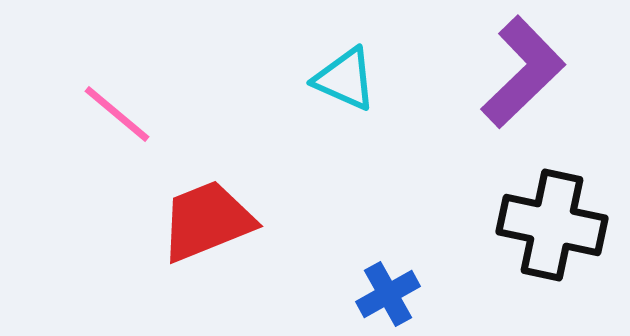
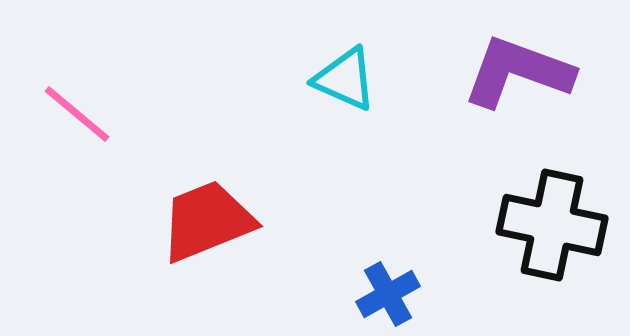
purple L-shape: moved 5 px left; rotated 116 degrees counterclockwise
pink line: moved 40 px left
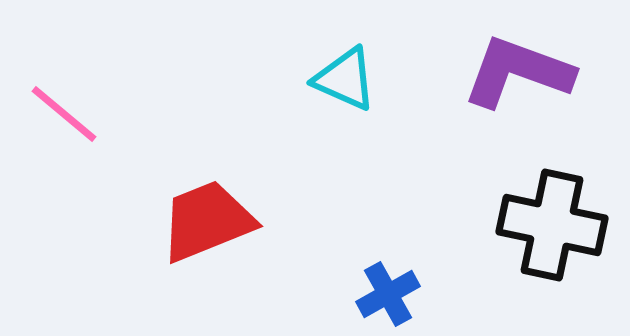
pink line: moved 13 px left
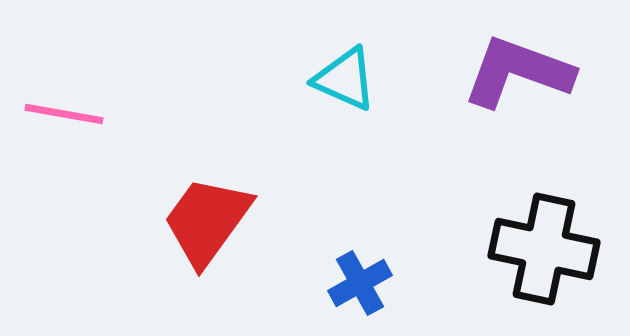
pink line: rotated 30 degrees counterclockwise
red trapezoid: rotated 32 degrees counterclockwise
black cross: moved 8 px left, 24 px down
blue cross: moved 28 px left, 11 px up
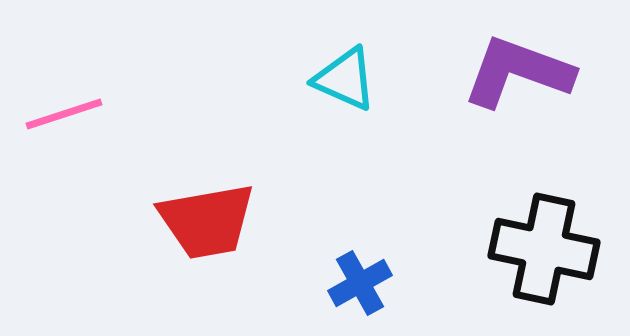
pink line: rotated 28 degrees counterclockwise
red trapezoid: rotated 136 degrees counterclockwise
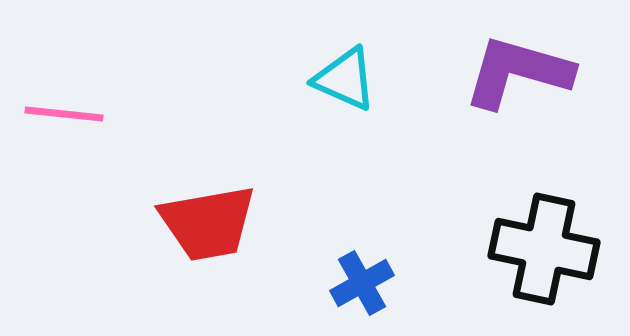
purple L-shape: rotated 4 degrees counterclockwise
pink line: rotated 24 degrees clockwise
red trapezoid: moved 1 px right, 2 px down
blue cross: moved 2 px right
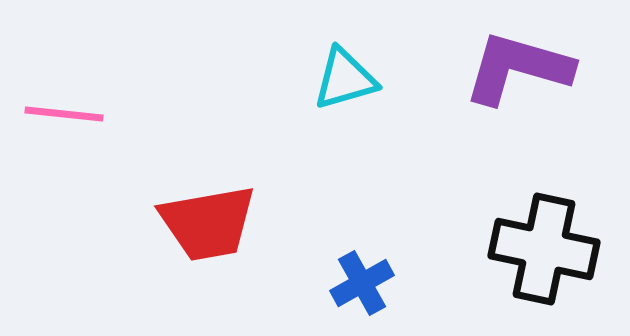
purple L-shape: moved 4 px up
cyan triangle: rotated 40 degrees counterclockwise
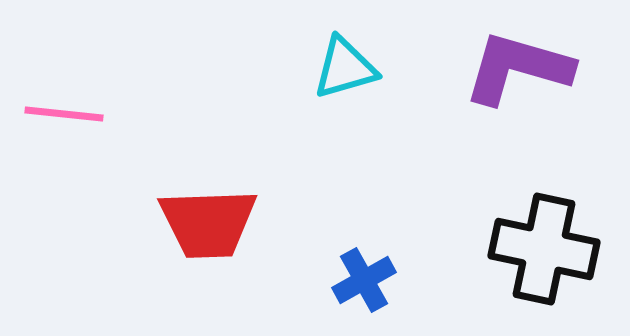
cyan triangle: moved 11 px up
red trapezoid: rotated 8 degrees clockwise
blue cross: moved 2 px right, 3 px up
